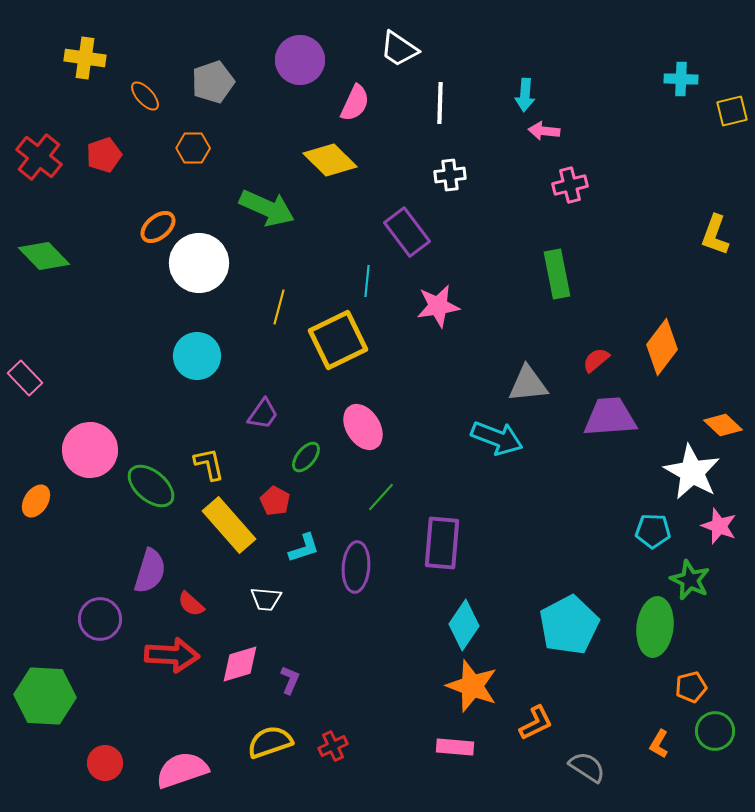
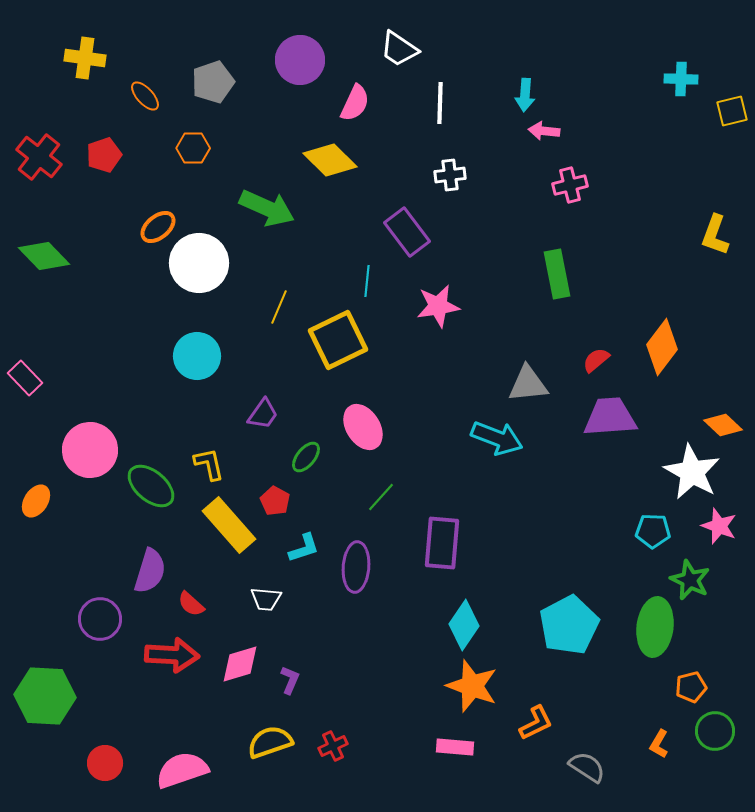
yellow line at (279, 307): rotated 8 degrees clockwise
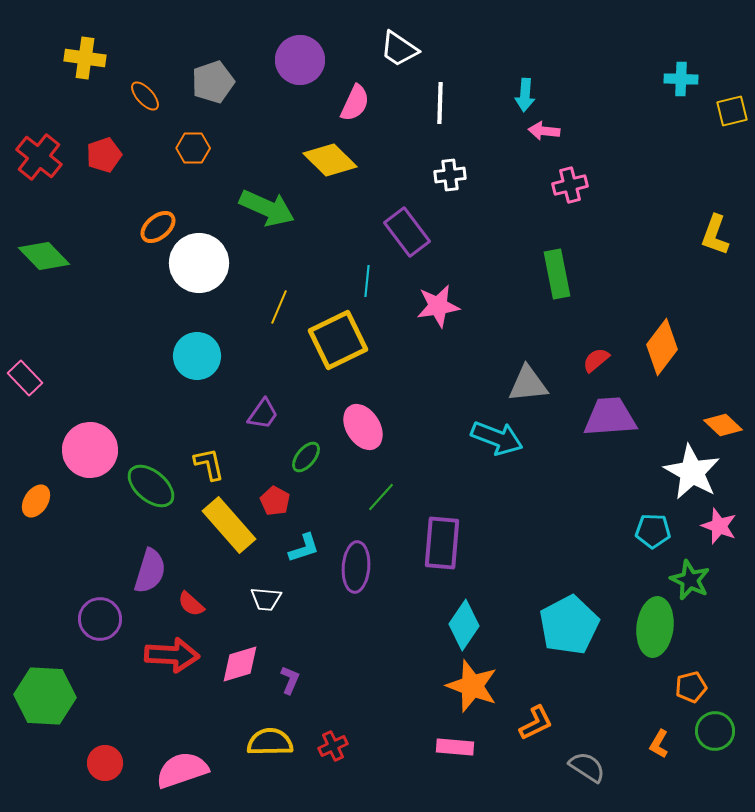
yellow semicircle at (270, 742): rotated 18 degrees clockwise
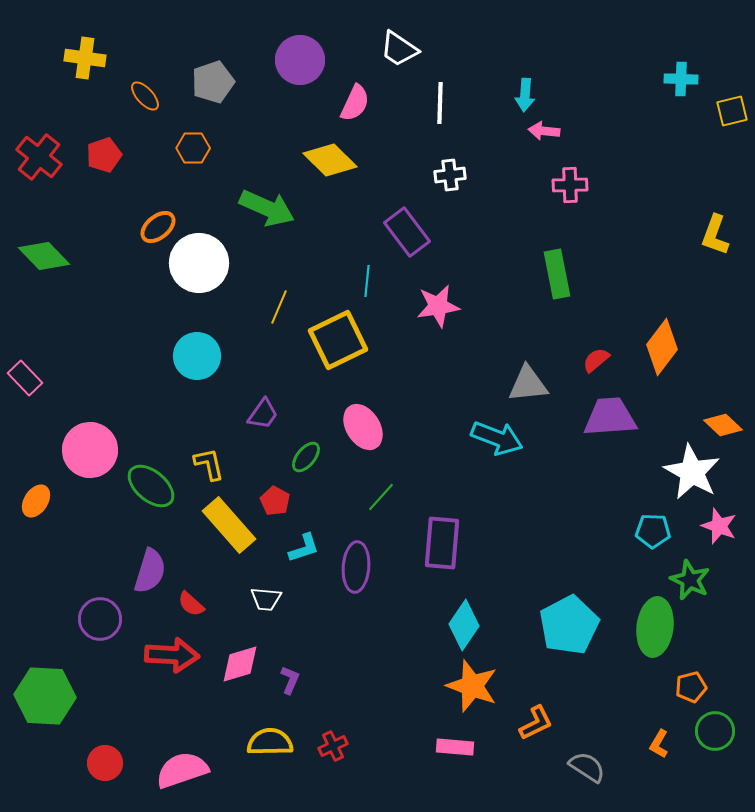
pink cross at (570, 185): rotated 12 degrees clockwise
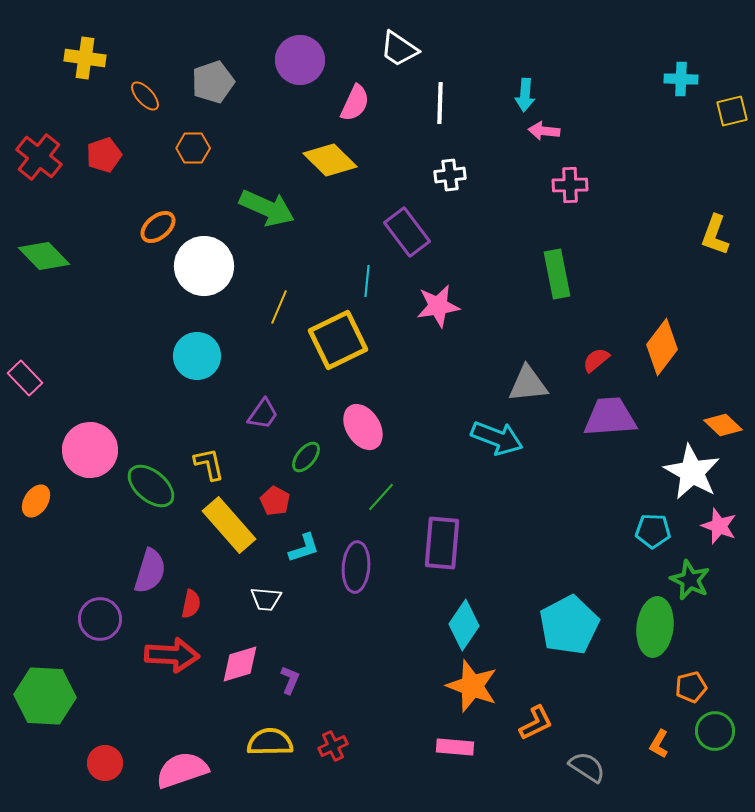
white circle at (199, 263): moved 5 px right, 3 px down
red semicircle at (191, 604): rotated 120 degrees counterclockwise
